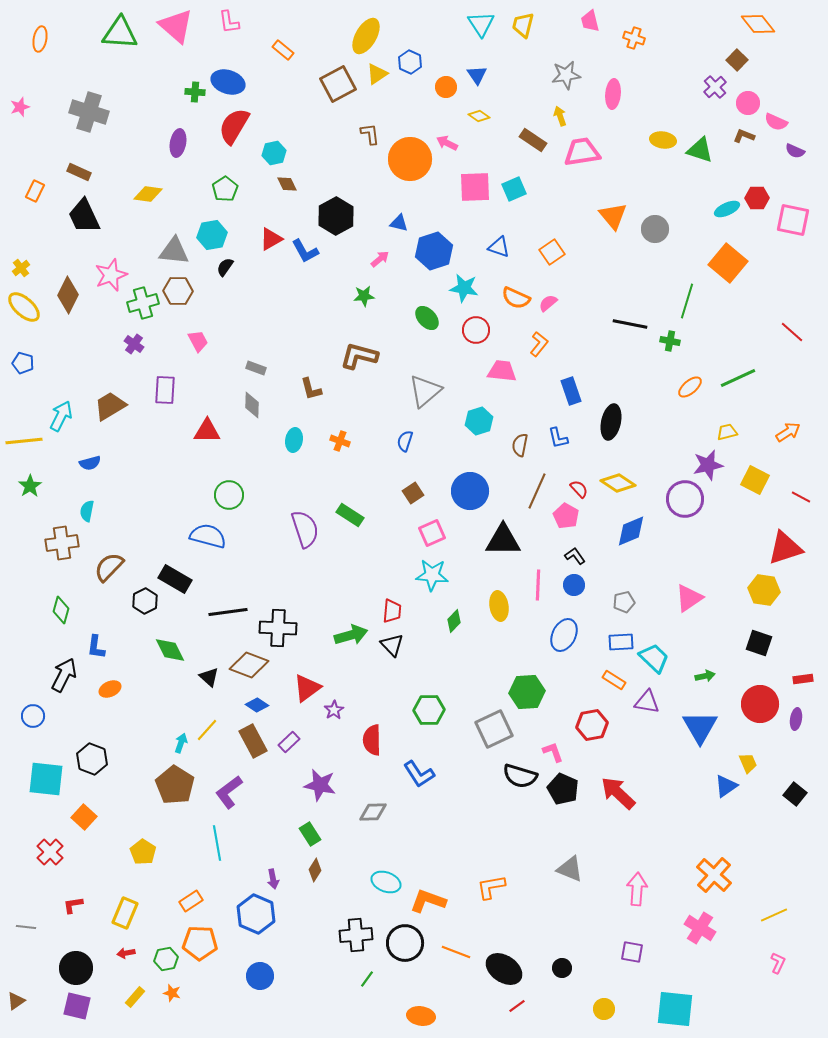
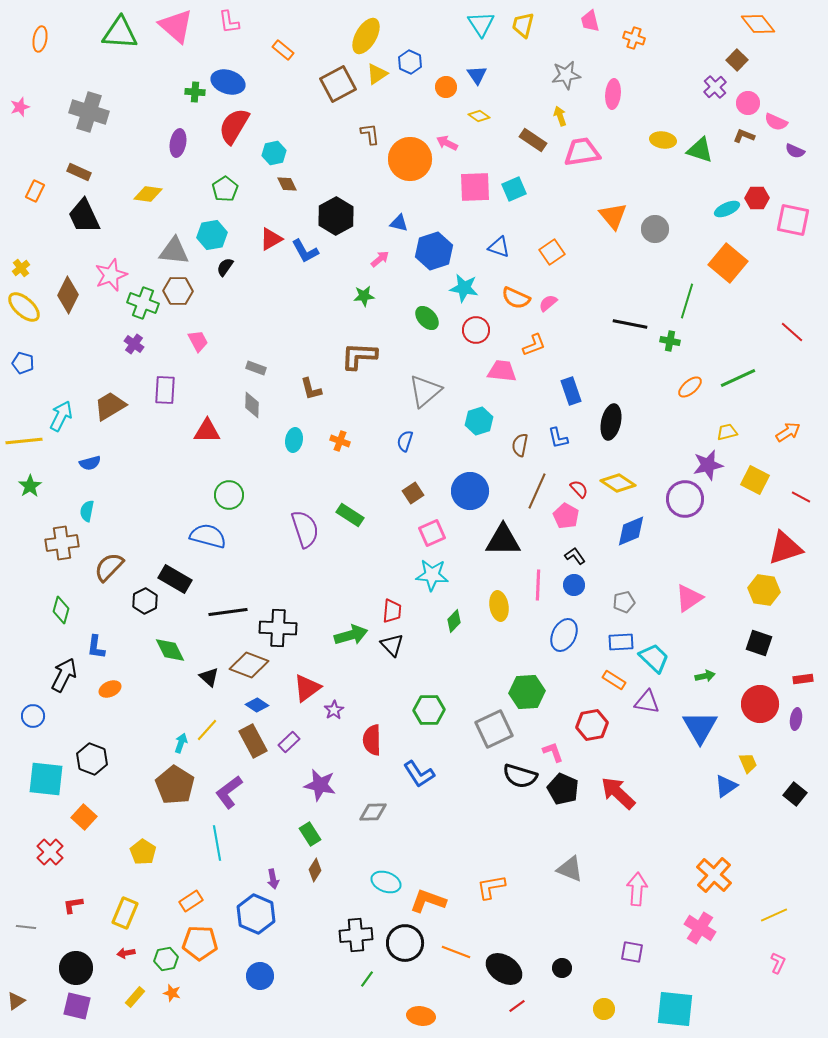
green cross at (143, 303): rotated 36 degrees clockwise
orange L-shape at (539, 344): moved 5 px left, 1 px down; rotated 30 degrees clockwise
brown L-shape at (359, 356): rotated 12 degrees counterclockwise
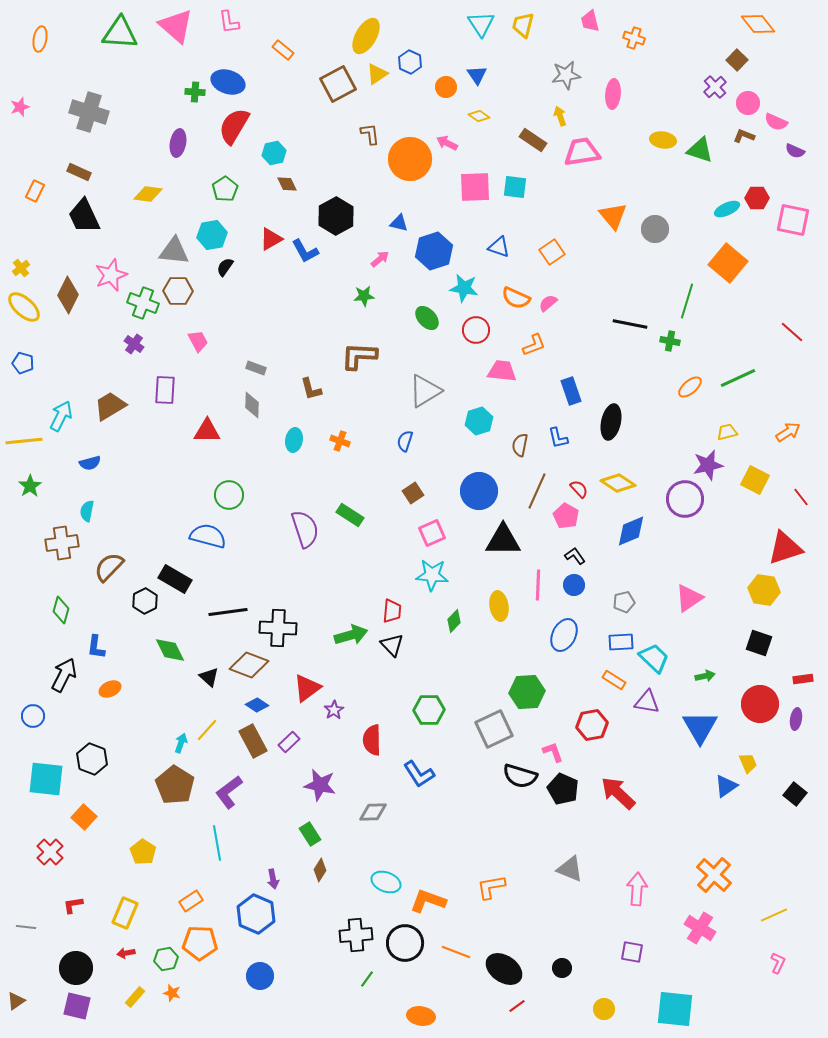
cyan square at (514, 189): moved 1 px right, 2 px up; rotated 30 degrees clockwise
gray triangle at (425, 391): rotated 9 degrees clockwise
blue circle at (470, 491): moved 9 px right
red line at (801, 497): rotated 24 degrees clockwise
brown diamond at (315, 870): moved 5 px right
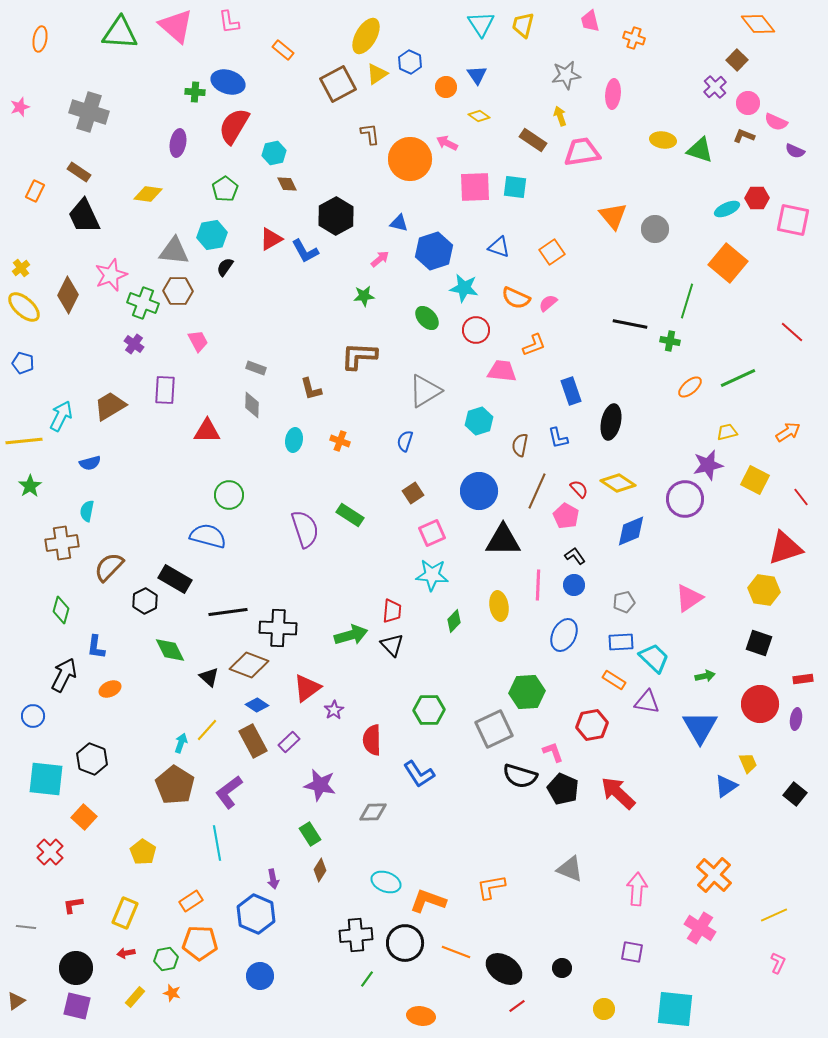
brown rectangle at (79, 172): rotated 10 degrees clockwise
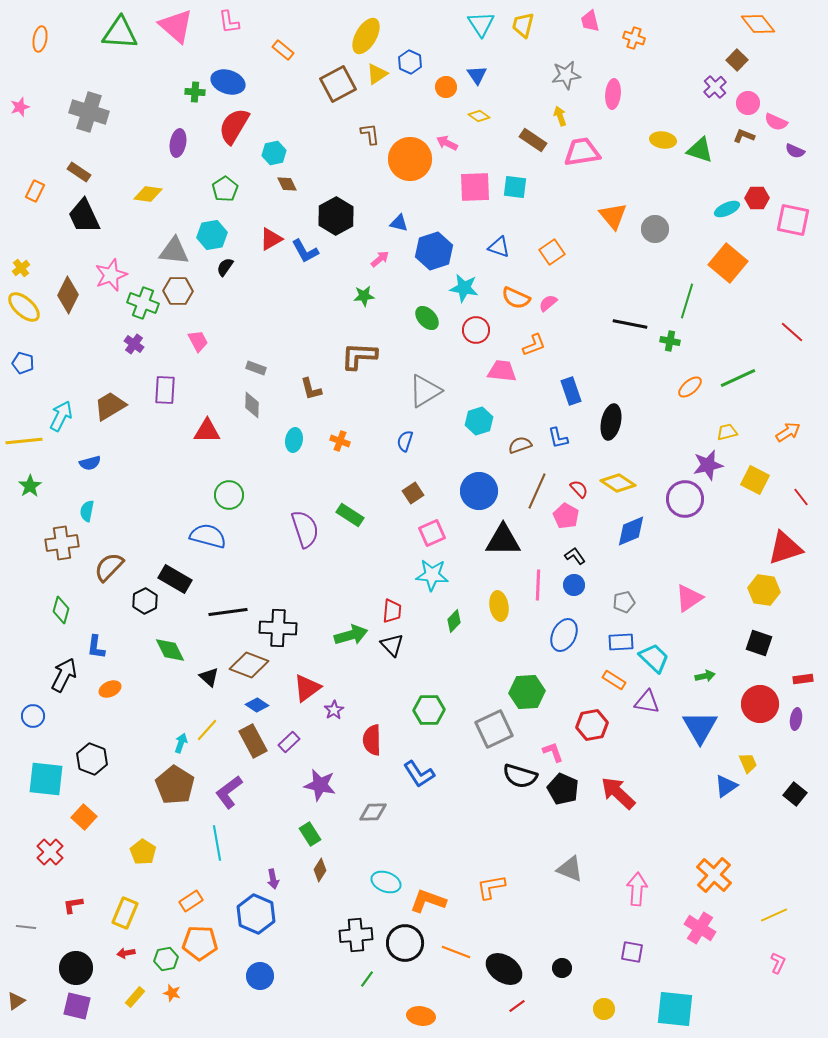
brown semicircle at (520, 445): rotated 60 degrees clockwise
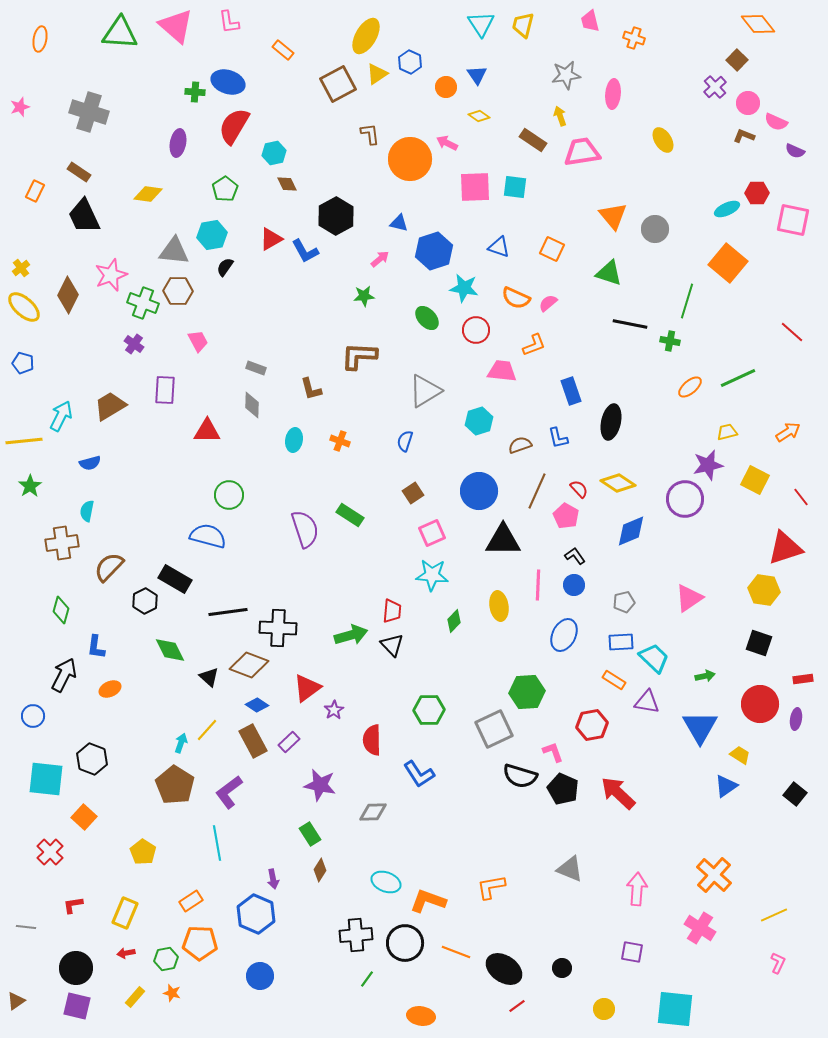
yellow ellipse at (663, 140): rotated 50 degrees clockwise
green triangle at (700, 150): moved 91 px left, 123 px down
red hexagon at (757, 198): moved 5 px up
orange square at (552, 252): moved 3 px up; rotated 30 degrees counterclockwise
yellow trapezoid at (748, 763): moved 8 px left, 8 px up; rotated 35 degrees counterclockwise
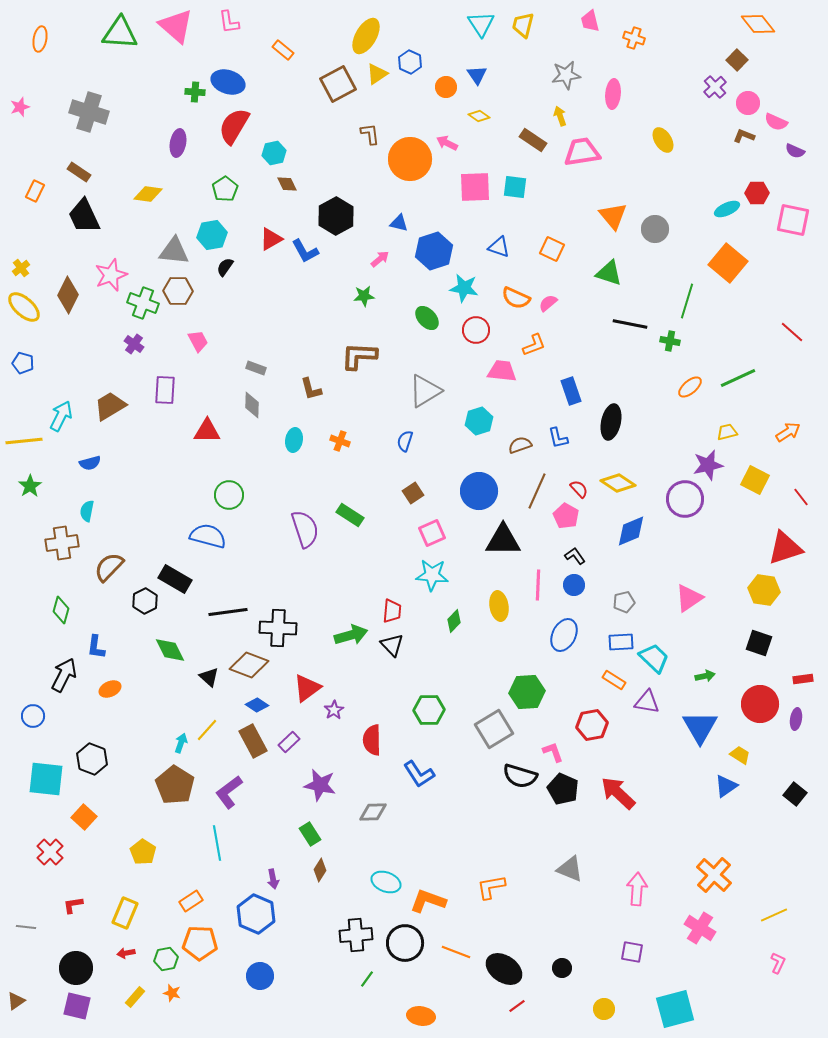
gray square at (494, 729): rotated 6 degrees counterclockwise
cyan square at (675, 1009): rotated 21 degrees counterclockwise
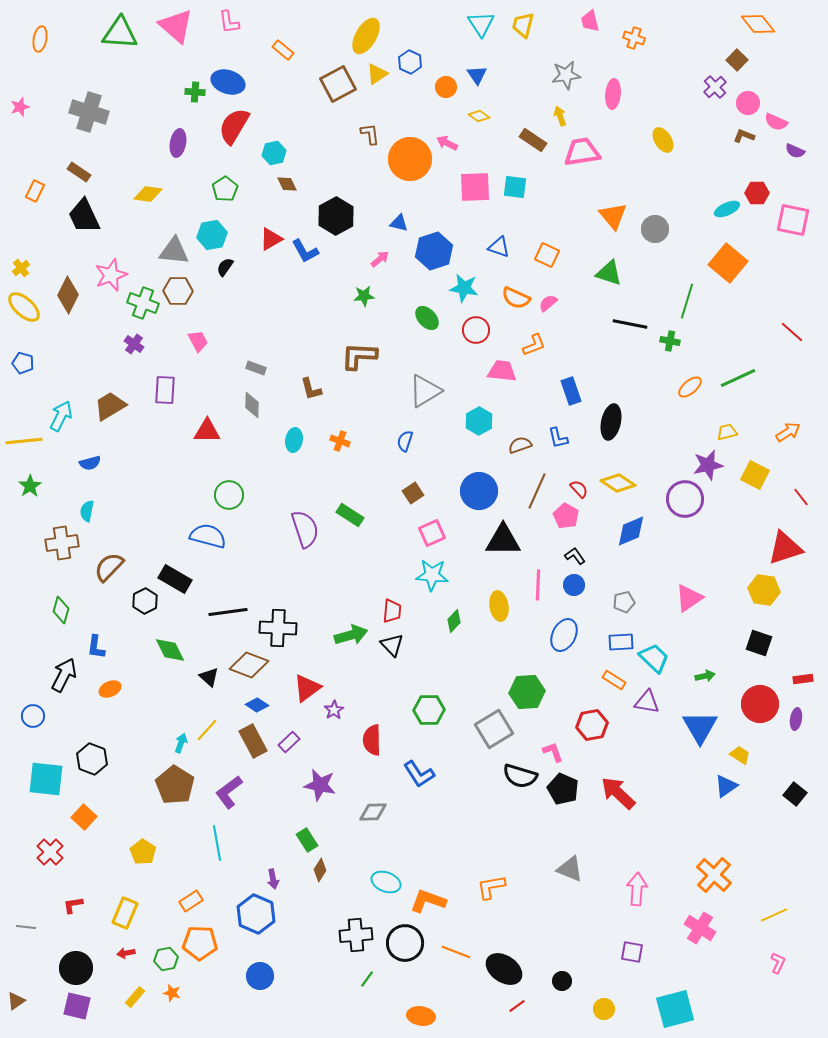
orange square at (552, 249): moved 5 px left, 6 px down
cyan hexagon at (479, 421): rotated 12 degrees counterclockwise
yellow square at (755, 480): moved 5 px up
green rectangle at (310, 834): moved 3 px left, 6 px down
black circle at (562, 968): moved 13 px down
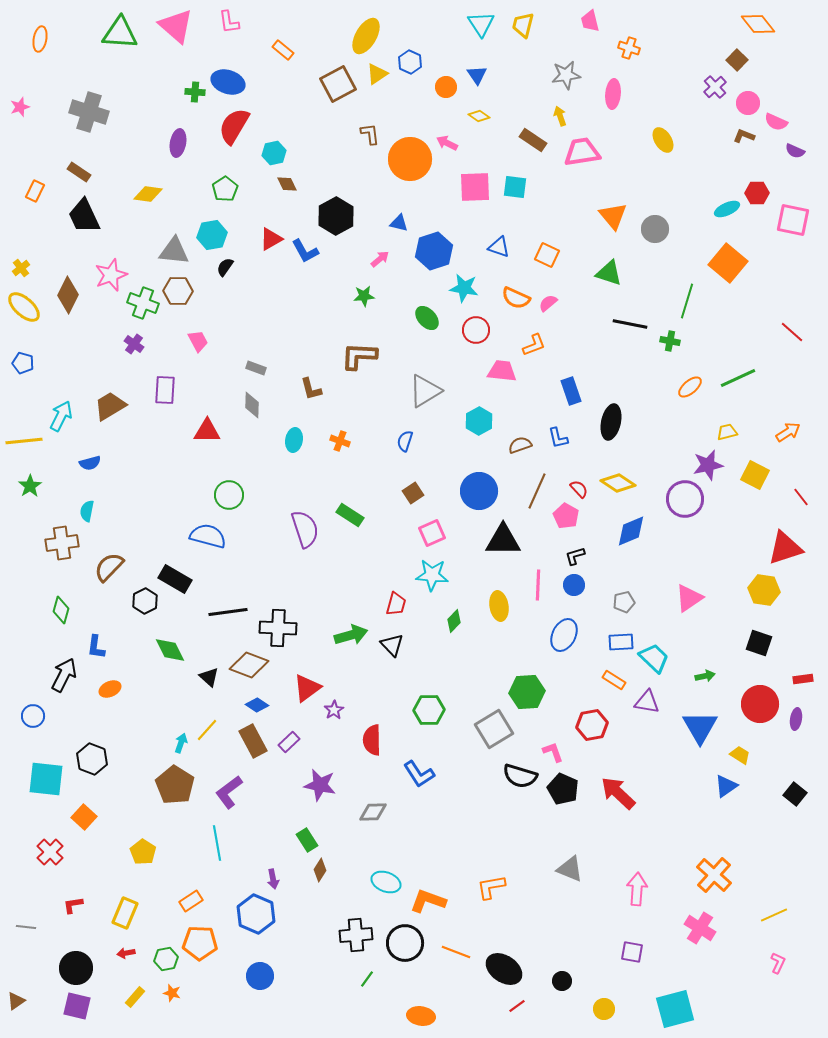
orange cross at (634, 38): moved 5 px left, 10 px down
black L-shape at (575, 556): rotated 70 degrees counterclockwise
red trapezoid at (392, 611): moved 4 px right, 7 px up; rotated 10 degrees clockwise
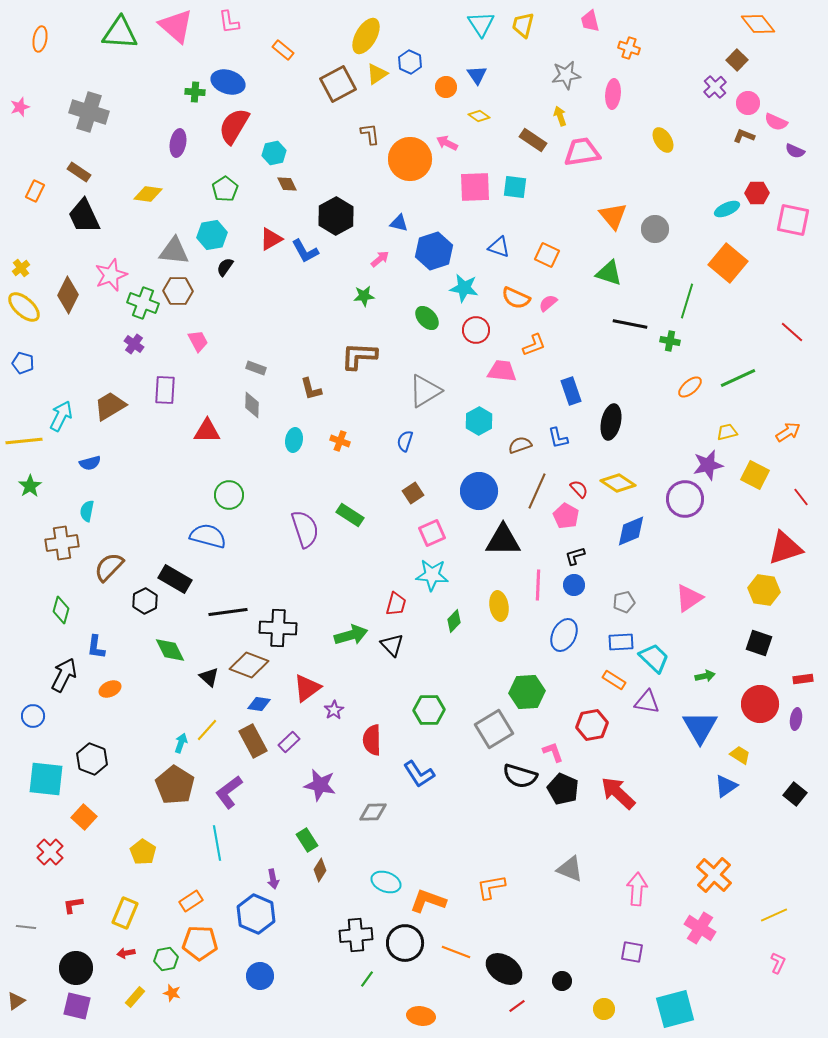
blue diamond at (257, 705): moved 2 px right, 1 px up; rotated 25 degrees counterclockwise
